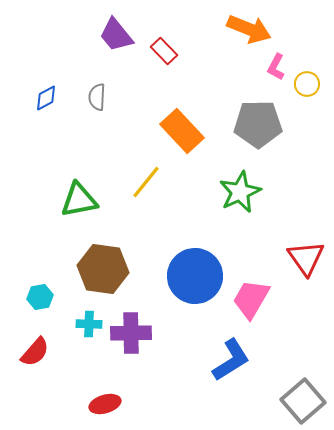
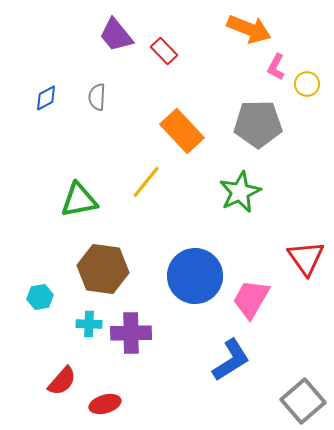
red semicircle: moved 27 px right, 29 px down
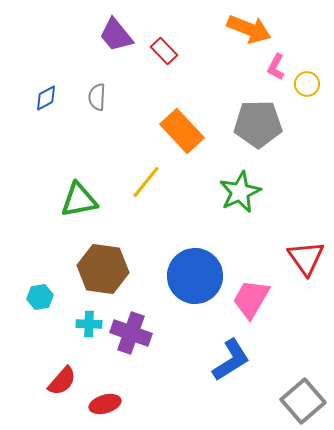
purple cross: rotated 21 degrees clockwise
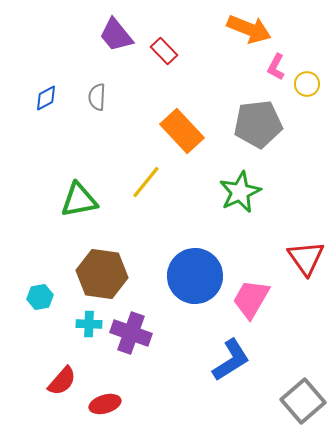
gray pentagon: rotated 6 degrees counterclockwise
brown hexagon: moved 1 px left, 5 px down
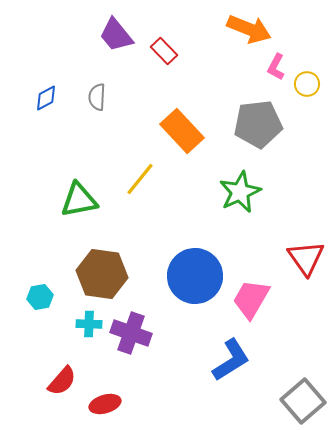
yellow line: moved 6 px left, 3 px up
